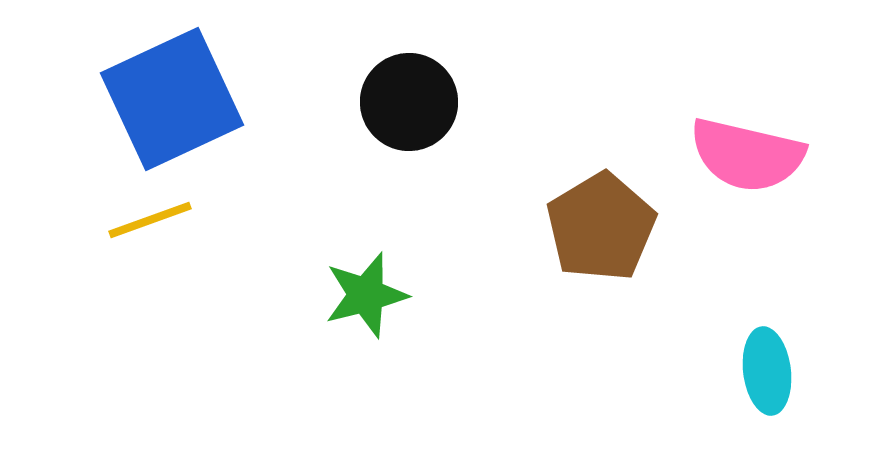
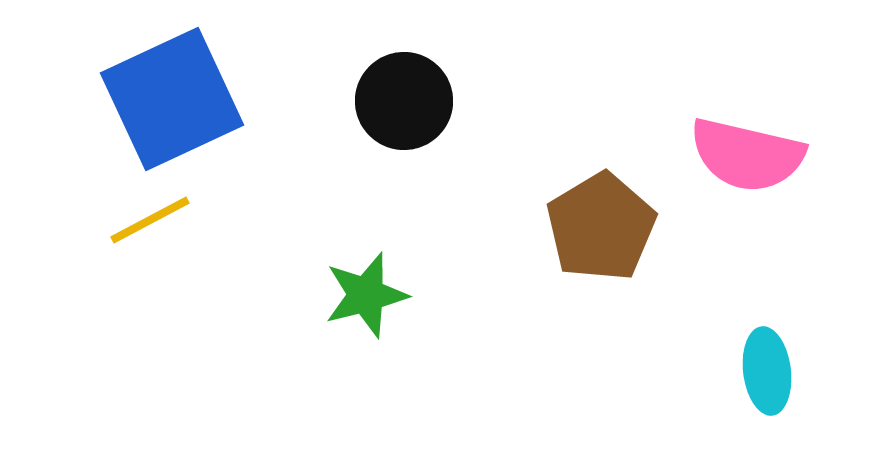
black circle: moved 5 px left, 1 px up
yellow line: rotated 8 degrees counterclockwise
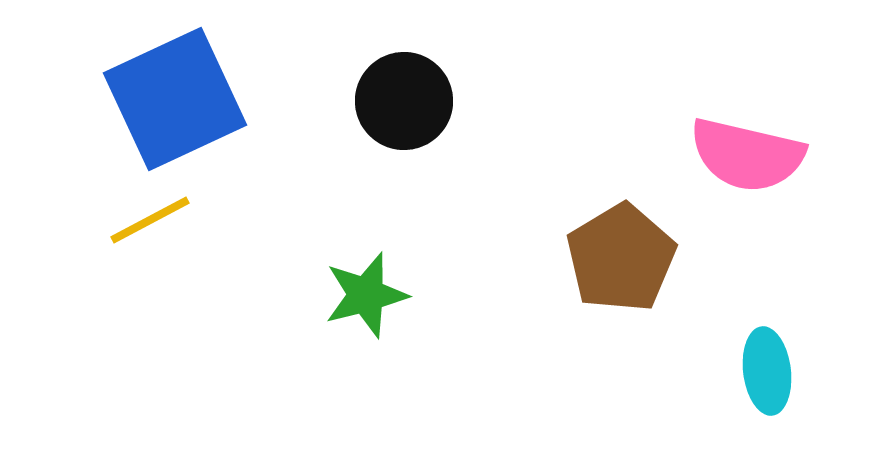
blue square: moved 3 px right
brown pentagon: moved 20 px right, 31 px down
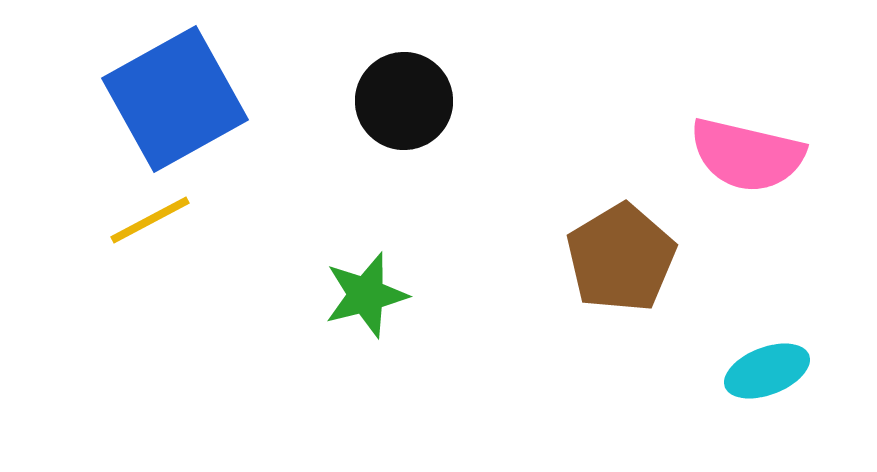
blue square: rotated 4 degrees counterclockwise
cyan ellipse: rotated 76 degrees clockwise
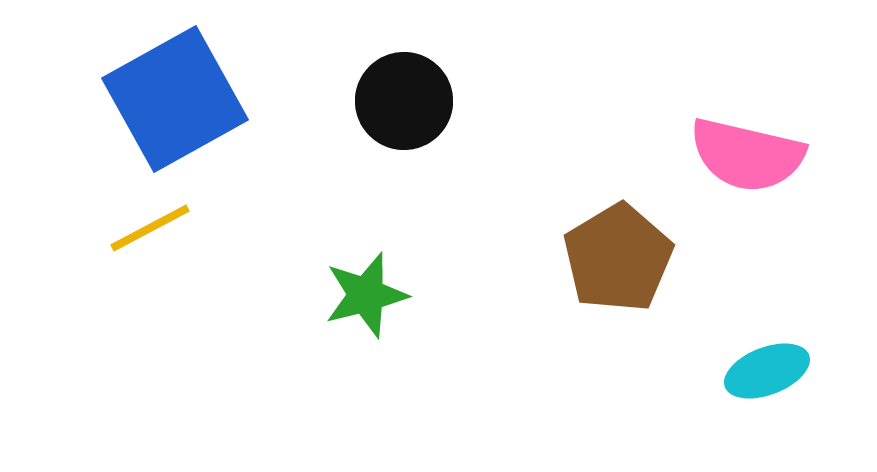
yellow line: moved 8 px down
brown pentagon: moved 3 px left
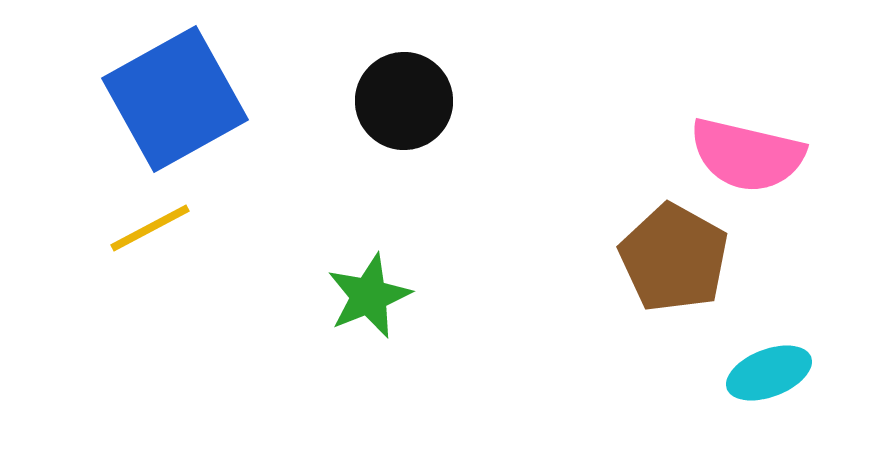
brown pentagon: moved 56 px right; rotated 12 degrees counterclockwise
green star: moved 3 px right, 1 px down; rotated 8 degrees counterclockwise
cyan ellipse: moved 2 px right, 2 px down
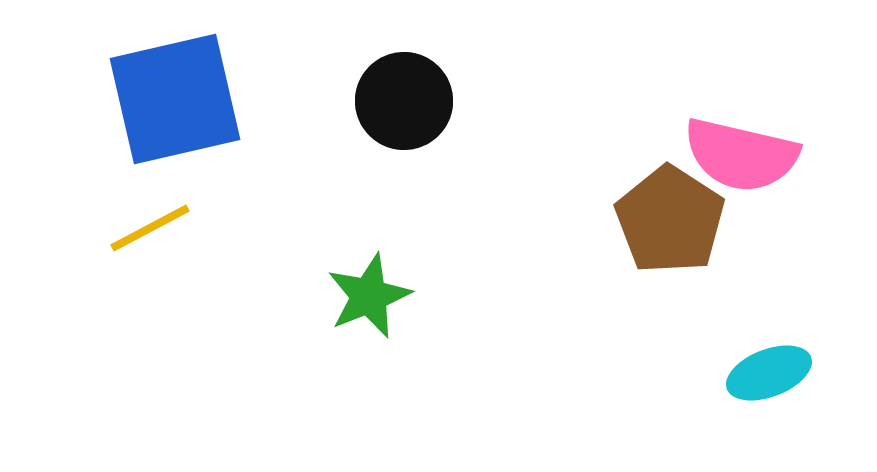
blue square: rotated 16 degrees clockwise
pink semicircle: moved 6 px left
brown pentagon: moved 4 px left, 38 px up; rotated 4 degrees clockwise
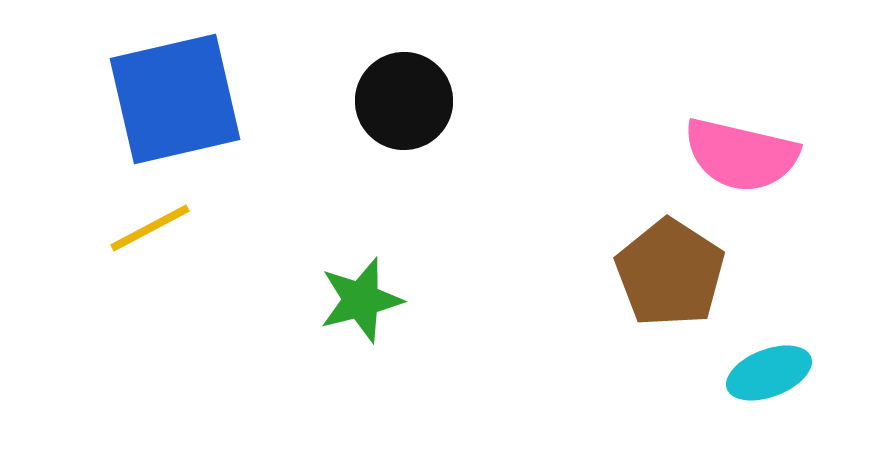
brown pentagon: moved 53 px down
green star: moved 8 px left, 4 px down; rotated 8 degrees clockwise
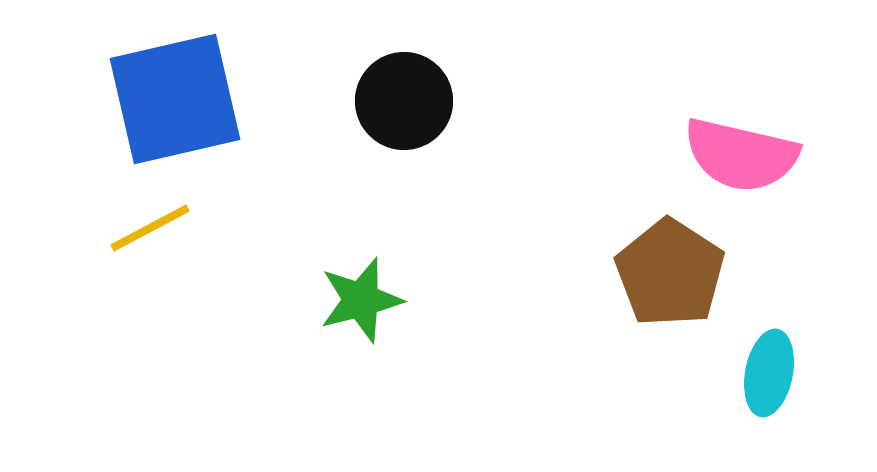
cyan ellipse: rotated 58 degrees counterclockwise
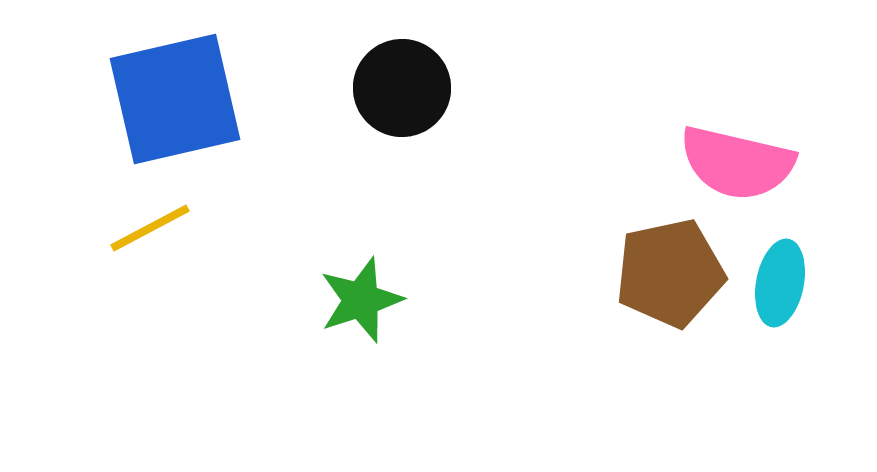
black circle: moved 2 px left, 13 px up
pink semicircle: moved 4 px left, 8 px down
brown pentagon: rotated 27 degrees clockwise
green star: rotated 4 degrees counterclockwise
cyan ellipse: moved 11 px right, 90 px up
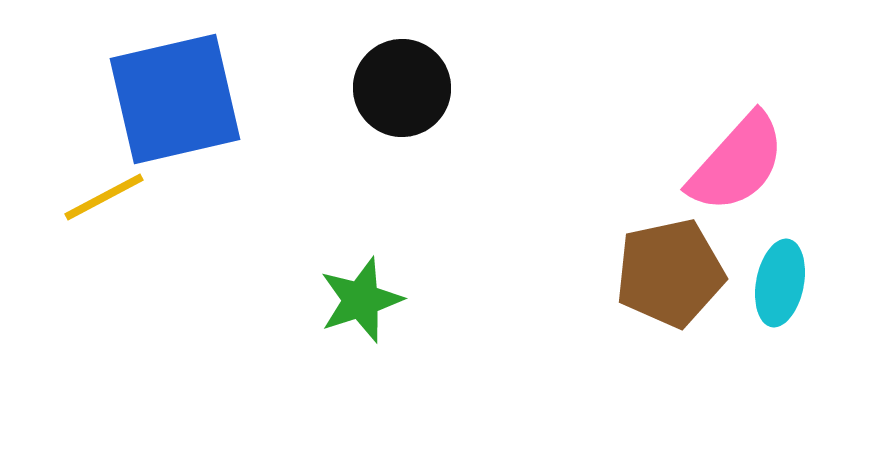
pink semicircle: rotated 61 degrees counterclockwise
yellow line: moved 46 px left, 31 px up
